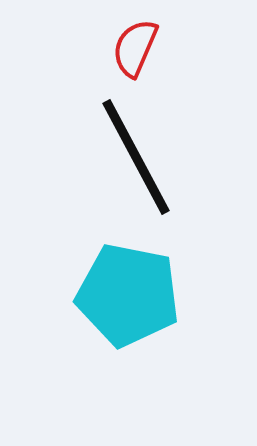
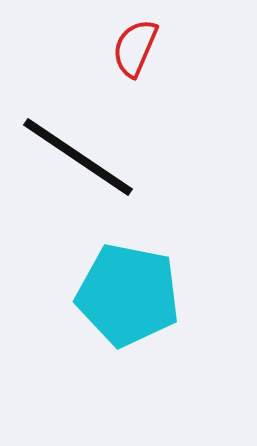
black line: moved 58 px left; rotated 28 degrees counterclockwise
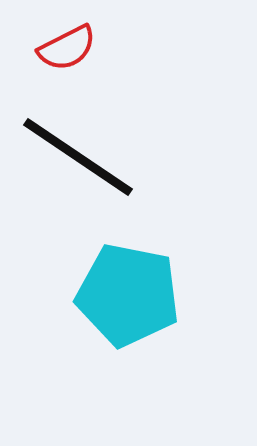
red semicircle: moved 68 px left; rotated 140 degrees counterclockwise
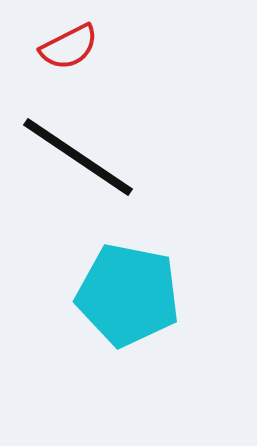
red semicircle: moved 2 px right, 1 px up
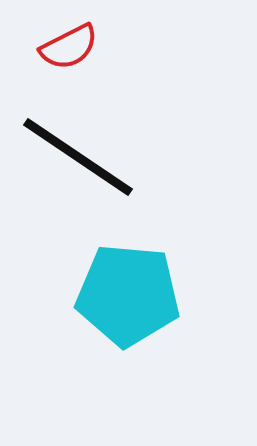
cyan pentagon: rotated 6 degrees counterclockwise
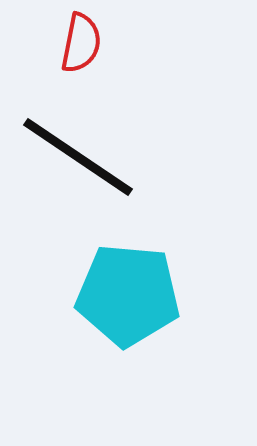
red semicircle: moved 12 px right, 4 px up; rotated 52 degrees counterclockwise
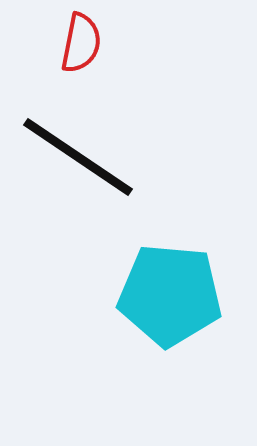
cyan pentagon: moved 42 px right
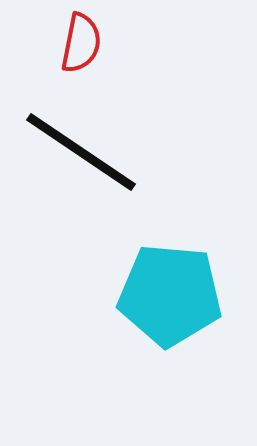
black line: moved 3 px right, 5 px up
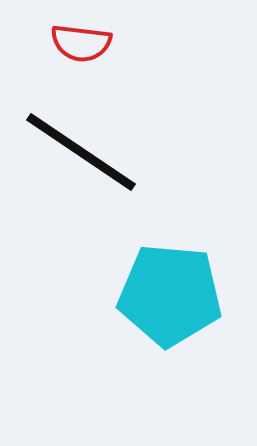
red semicircle: rotated 86 degrees clockwise
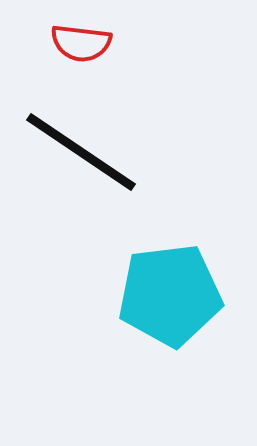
cyan pentagon: rotated 12 degrees counterclockwise
